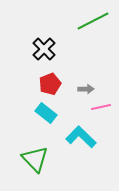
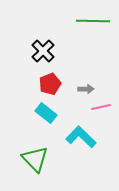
green line: rotated 28 degrees clockwise
black cross: moved 1 px left, 2 px down
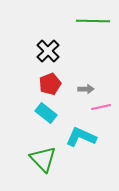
black cross: moved 5 px right
cyan L-shape: rotated 20 degrees counterclockwise
green triangle: moved 8 px right
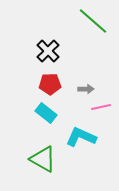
green line: rotated 40 degrees clockwise
red pentagon: rotated 20 degrees clockwise
green triangle: rotated 16 degrees counterclockwise
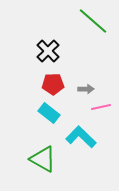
red pentagon: moved 3 px right
cyan rectangle: moved 3 px right
cyan L-shape: rotated 20 degrees clockwise
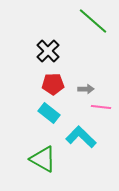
pink line: rotated 18 degrees clockwise
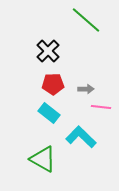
green line: moved 7 px left, 1 px up
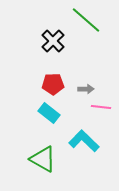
black cross: moved 5 px right, 10 px up
cyan L-shape: moved 3 px right, 4 px down
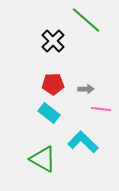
pink line: moved 2 px down
cyan L-shape: moved 1 px left, 1 px down
